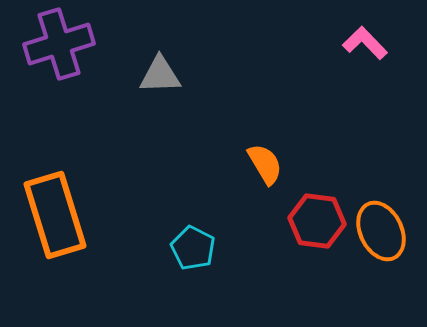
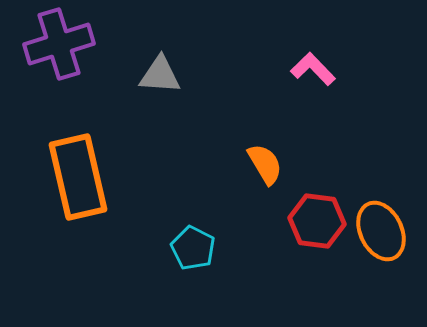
pink L-shape: moved 52 px left, 26 px down
gray triangle: rotated 6 degrees clockwise
orange rectangle: moved 23 px right, 38 px up; rotated 4 degrees clockwise
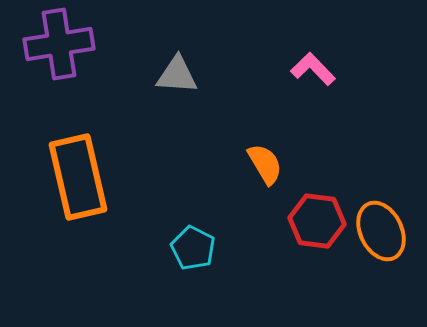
purple cross: rotated 8 degrees clockwise
gray triangle: moved 17 px right
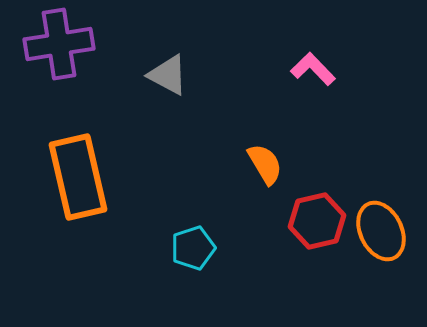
gray triangle: moved 9 px left; rotated 24 degrees clockwise
red hexagon: rotated 20 degrees counterclockwise
cyan pentagon: rotated 27 degrees clockwise
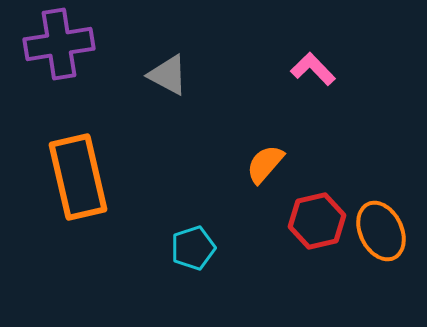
orange semicircle: rotated 108 degrees counterclockwise
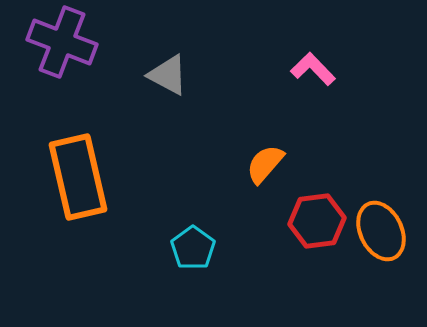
purple cross: moved 3 px right, 2 px up; rotated 30 degrees clockwise
red hexagon: rotated 6 degrees clockwise
cyan pentagon: rotated 18 degrees counterclockwise
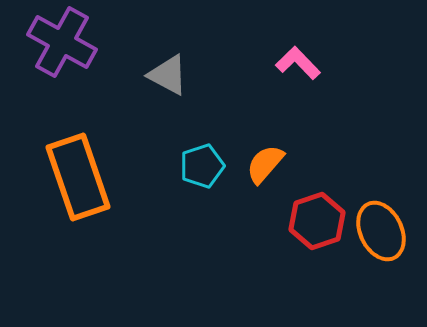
purple cross: rotated 8 degrees clockwise
pink L-shape: moved 15 px left, 6 px up
orange rectangle: rotated 6 degrees counterclockwise
red hexagon: rotated 12 degrees counterclockwise
cyan pentagon: moved 9 px right, 82 px up; rotated 18 degrees clockwise
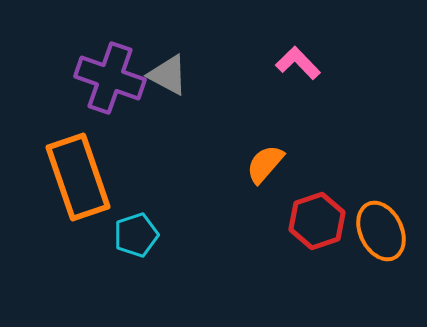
purple cross: moved 48 px right, 36 px down; rotated 10 degrees counterclockwise
cyan pentagon: moved 66 px left, 69 px down
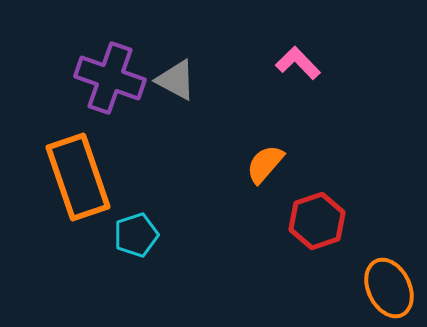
gray triangle: moved 8 px right, 5 px down
orange ellipse: moved 8 px right, 57 px down
